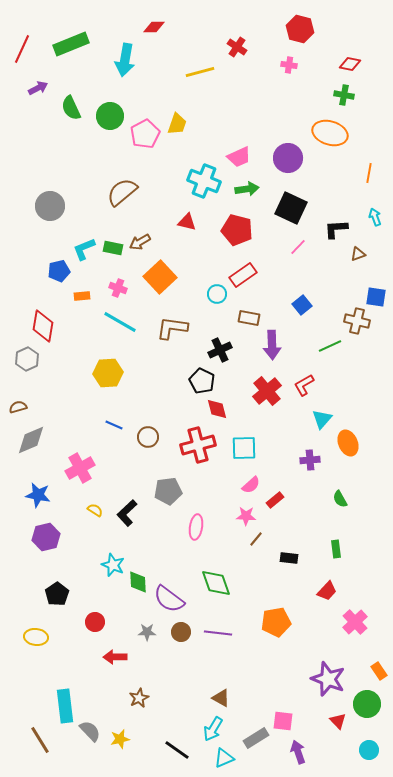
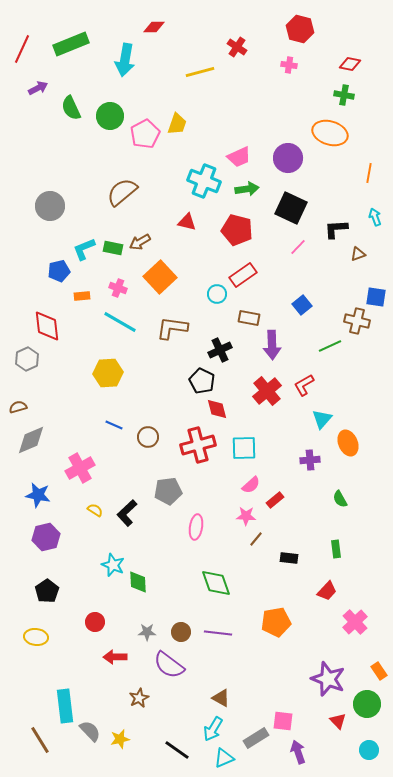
red diamond at (43, 326): moved 4 px right; rotated 16 degrees counterclockwise
black pentagon at (57, 594): moved 10 px left, 3 px up
purple semicircle at (169, 599): moved 66 px down
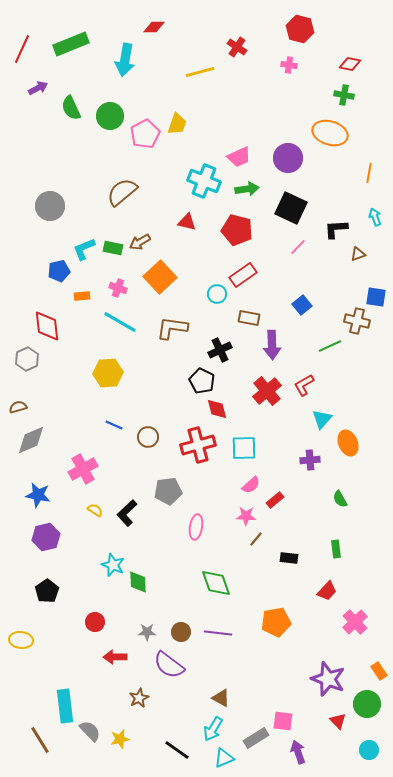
pink cross at (80, 468): moved 3 px right, 1 px down
yellow ellipse at (36, 637): moved 15 px left, 3 px down
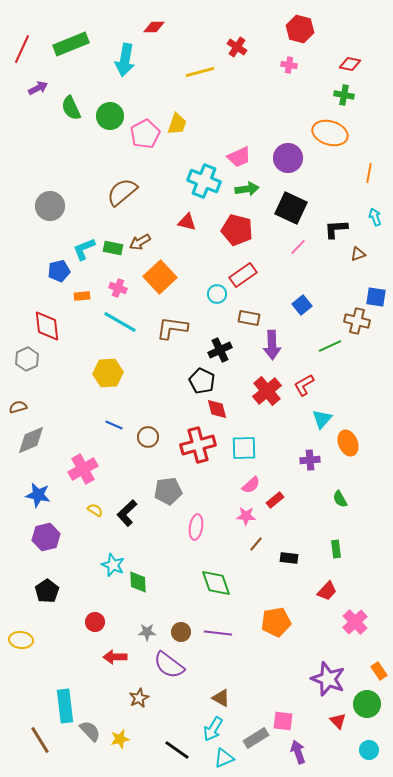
brown line at (256, 539): moved 5 px down
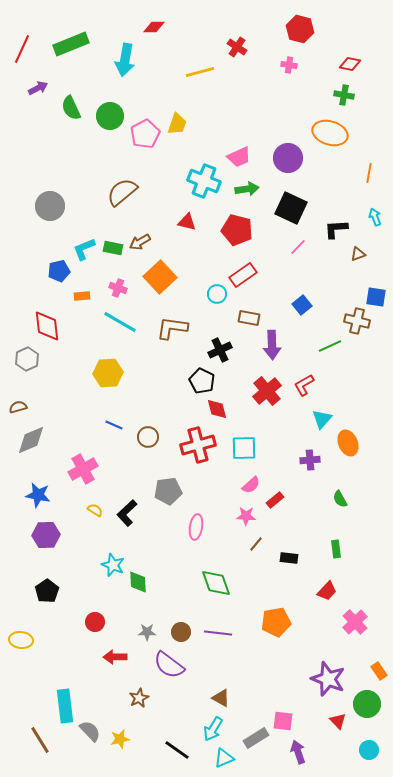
purple hexagon at (46, 537): moved 2 px up; rotated 12 degrees clockwise
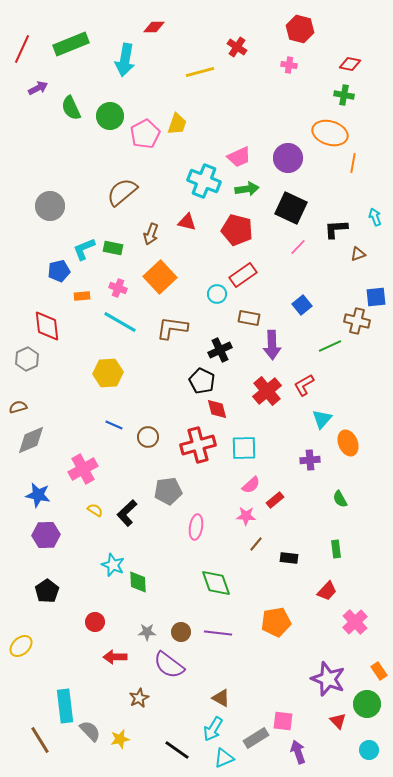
orange line at (369, 173): moved 16 px left, 10 px up
brown arrow at (140, 242): moved 11 px right, 8 px up; rotated 40 degrees counterclockwise
blue square at (376, 297): rotated 15 degrees counterclockwise
yellow ellipse at (21, 640): moved 6 px down; rotated 50 degrees counterclockwise
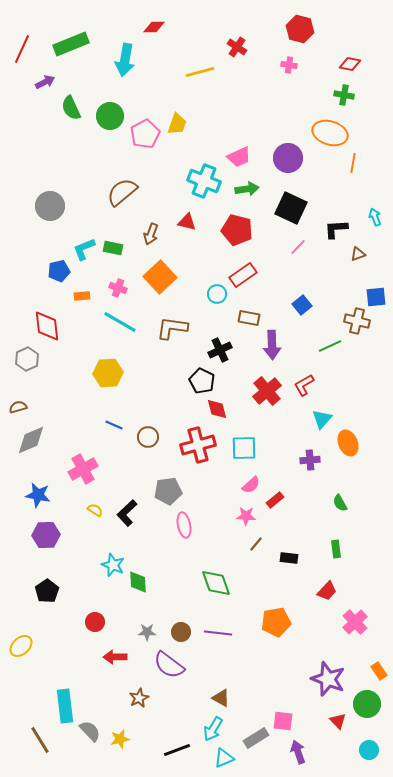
purple arrow at (38, 88): moved 7 px right, 6 px up
green semicircle at (340, 499): moved 4 px down
pink ellipse at (196, 527): moved 12 px left, 2 px up; rotated 20 degrees counterclockwise
black line at (177, 750): rotated 56 degrees counterclockwise
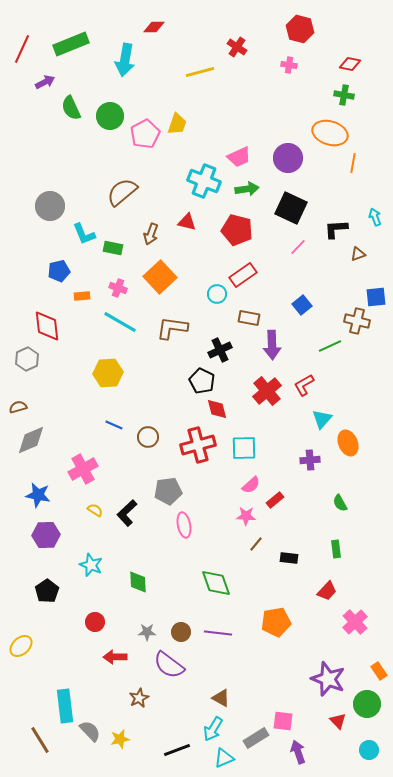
cyan L-shape at (84, 249): moved 15 px up; rotated 90 degrees counterclockwise
cyan star at (113, 565): moved 22 px left
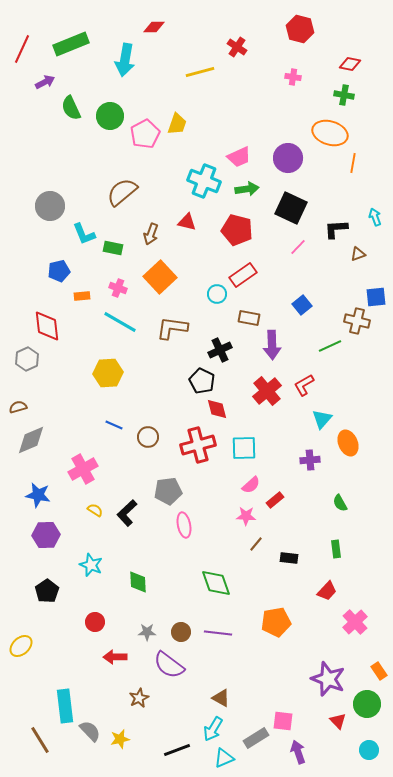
pink cross at (289, 65): moved 4 px right, 12 px down
